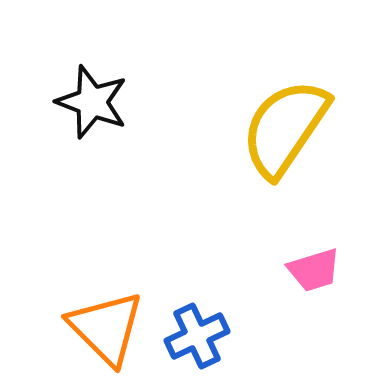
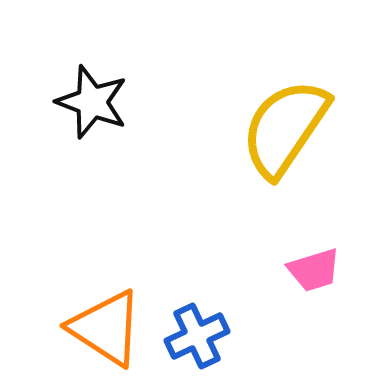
orange triangle: rotated 12 degrees counterclockwise
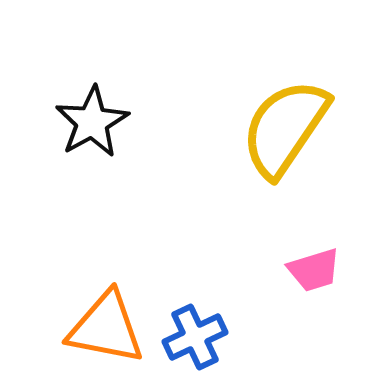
black star: moved 20 px down; rotated 22 degrees clockwise
orange triangle: rotated 22 degrees counterclockwise
blue cross: moved 2 px left, 1 px down
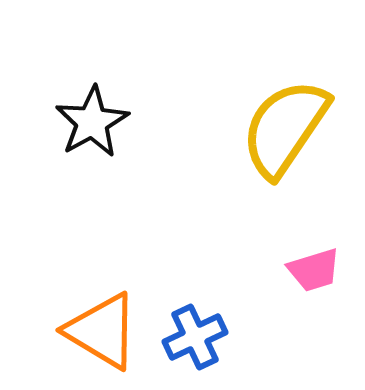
orange triangle: moved 4 px left, 3 px down; rotated 20 degrees clockwise
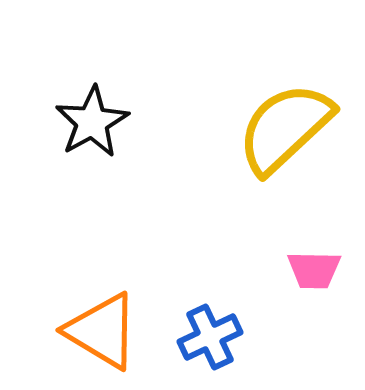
yellow semicircle: rotated 13 degrees clockwise
pink trapezoid: rotated 18 degrees clockwise
blue cross: moved 15 px right
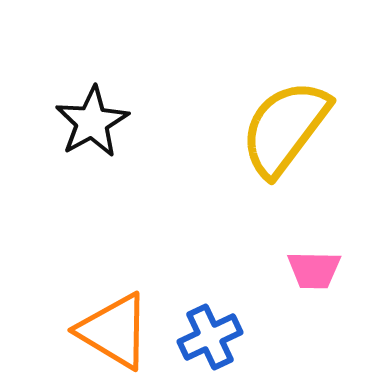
yellow semicircle: rotated 10 degrees counterclockwise
orange triangle: moved 12 px right
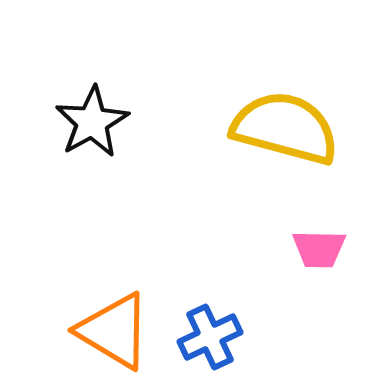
yellow semicircle: rotated 68 degrees clockwise
pink trapezoid: moved 5 px right, 21 px up
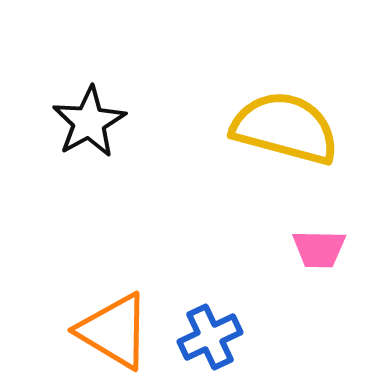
black star: moved 3 px left
